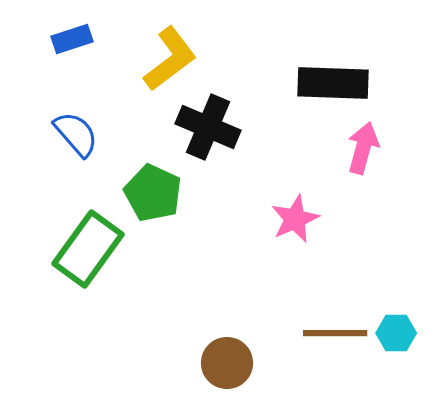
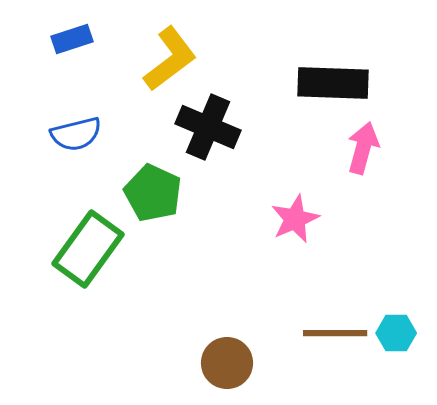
blue semicircle: rotated 117 degrees clockwise
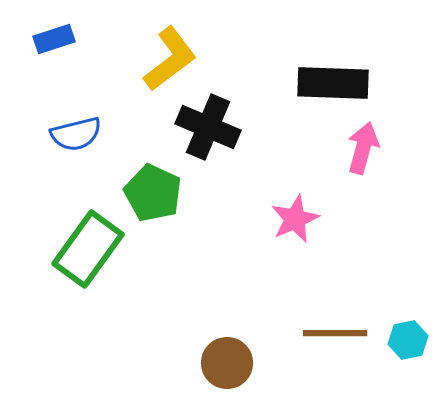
blue rectangle: moved 18 px left
cyan hexagon: moved 12 px right, 7 px down; rotated 12 degrees counterclockwise
